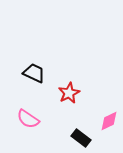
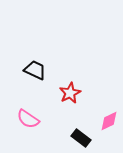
black trapezoid: moved 1 px right, 3 px up
red star: moved 1 px right
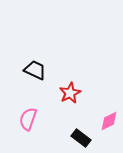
pink semicircle: rotated 75 degrees clockwise
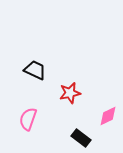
red star: rotated 15 degrees clockwise
pink diamond: moved 1 px left, 5 px up
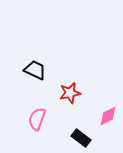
pink semicircle: moved 9 px right
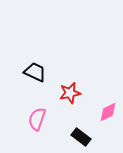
black trapezoid: moved 2 px down
pink diamond: moved 4 px up
black rectangle: moved 1 px up
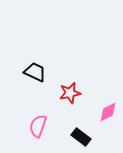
pink semicircle: moved 1 px right, 7 px down
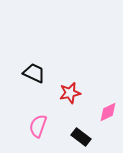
black trapezoid: moved 1 px left, 1 px down
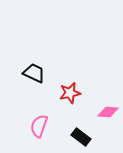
pink diamond: rotated 30 degrees clockwise
pink semicircle: moved 1 px right
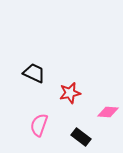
pink semicircle: moved 1 px up
